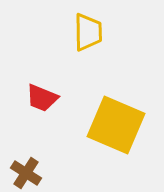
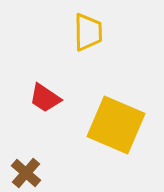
red trapezoid: moved 3 px right; rotated 12 degrees clockwise
brown cross: rotated 8 degrees clockwise
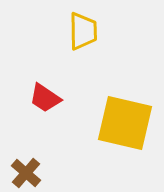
yellow trapezoid: moved 5 px left, 1 px up
yellow square: moved 9 px right, 2 px up; rotated 10 degrees counterclockwise
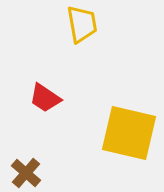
yellow trapezoid: moved 1 px left, 7 px up; rotated 9 degrees counterclockwise
yellow square: moved 4 px right, 10 px down
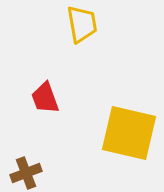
red trapezoid: rotated 36 degrees clockwise
brown cross: rotated 28 degrees clockwise
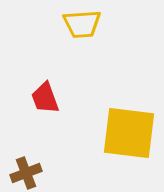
yellow trapezoid: rotated 96 degrees clockwise
yellow square: rotated 6 degrees counterclockwise
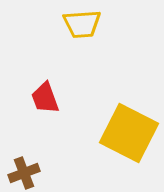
yellow square: rotated 20 degrees clockwise
brown cross: moved 2 px left
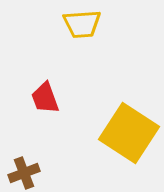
yellow square: rotated 6 degrees clockwise
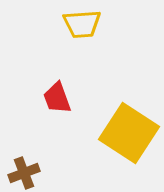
red trapezoid: moved 12 px right
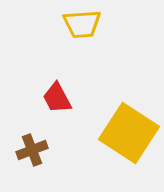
red trapezoid: rotated 8 degrees counterclockwise
brown cross: moved 8 px right, 23 px up
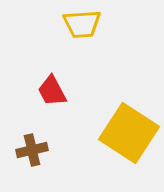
red trapezoid: moved 5 px left, 7 px up
brown cross: rotated 8 degrees clockwise
